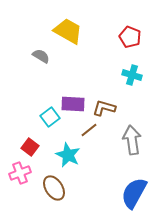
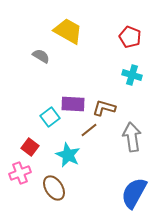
gray arrow: moved 3 px up
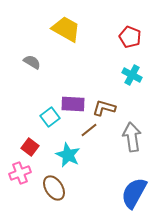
yellow trapezoid: moved 2 px left, 2 px up
gray semicircle: moved 9 px left, 6 px down
cyan cross: rotated 12 degrees clockwise
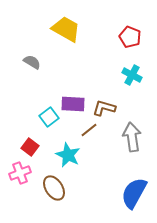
cyan square: moved 1 px left
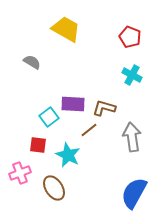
red square: moved 8 px right, 2 px up; rotated 30 degrees counterclockwise
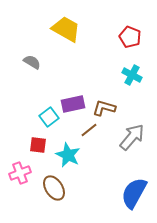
purple rectangle: rotated 15 degrees counterclockwise
gray arrow: rotated 48 degrees clockwise
